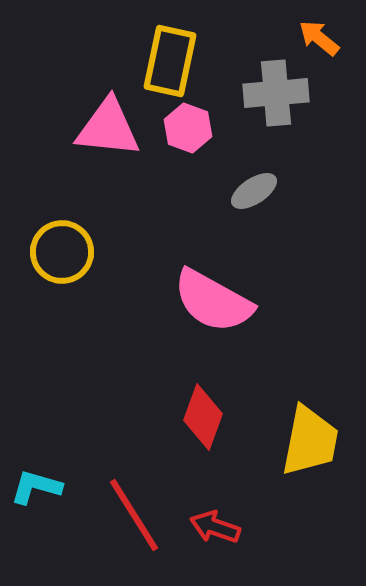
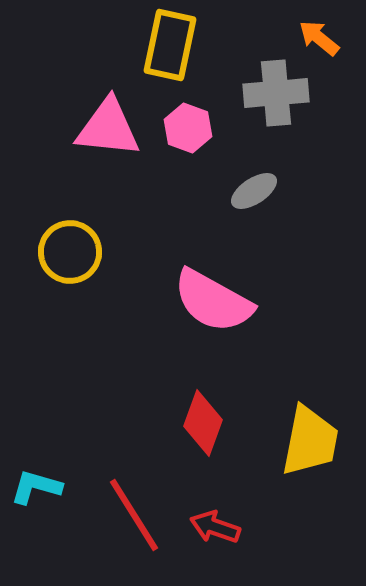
yellow rectangle: moved 16 px up
yellow circle: moved 8 px right
red diamond: moved 6 px down
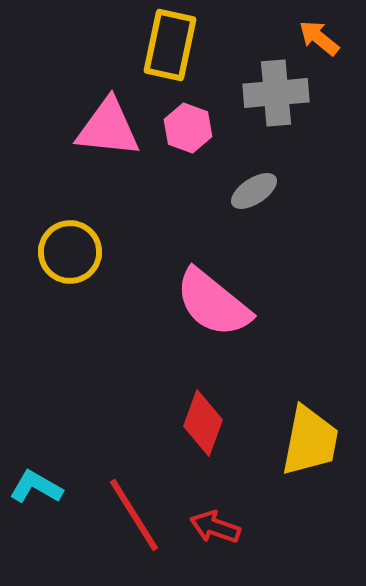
pink semicircle: moved 2 px down; rotated 10 degrees clockwise
cyan L-shape: rotated 14 degrees clockwise
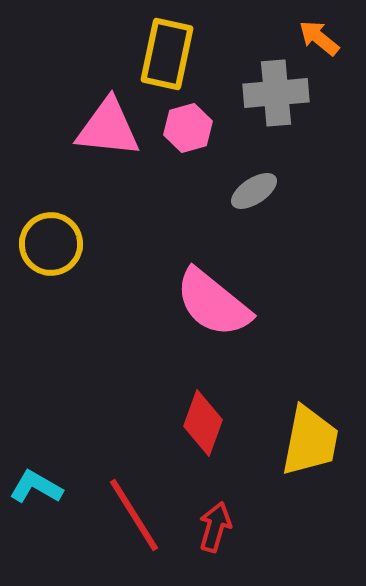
yellow rectangle: moved 3 px left, 9 px down
pink hexagon: rotated 24 degrees clockwise
yellow circle: moved 19 px left, 8 px up
red arrow: rotated 87 degrees clockwise
